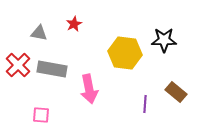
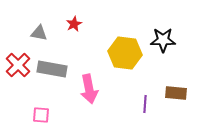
black star: moved 1 px left
brown rectangle: moved 1 px down; rotated 35 degrees counterclockwise
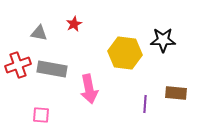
red cross: rotated 25 degrees clockwise
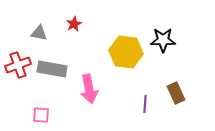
yellow hexagon: moved 1 px right, 1 px up
brown rectangle: rotated 60 degrees clockwise
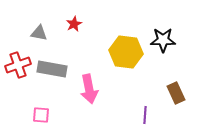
purple line: moved 11 px down
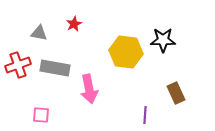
gray rectangle: moved 3 px right, 1 px up
